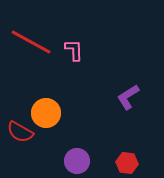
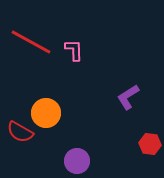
red hexagon: moved 23 px right, 19 px up
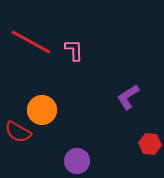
orange circle: moved 4 px left, 3 px up
red semicircle: moved 2 px left
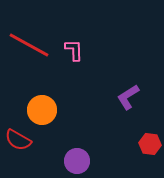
red line: moved 2 px left, 3 px down
red semicircle: moved 8 px down
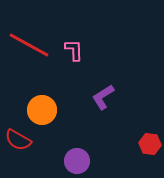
purple L-shape: moved 25 px left
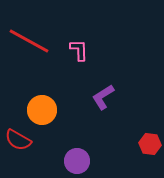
red line: moved 4 px up
pink L-shape: moved 5 px right
